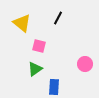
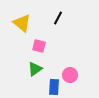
pink circle: moved 15 px left, 11 px down
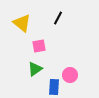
pink square: rotated 24 degrees counterclockwise
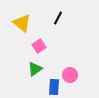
pink square: rotated 24 degrees counterclockwise
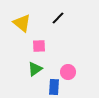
black line: rotated 16 degrees clockwise
pink square: rotated 32 degrees clockwise
pink circle: moved 2 px left, 3 px up
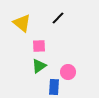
green triangle: moved 4 px right, 3 px up
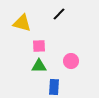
black line: moved 1 px right, 4 px up
yellow triangle: rotated 24 degrees counterclockwise
green triangle: rotated 35 degrees clockwise
pink circle: moved 3 px right, 11 px up
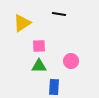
black line: rotated 56 degrees clockwise
yellow triangle: rotated 48 degrees counterclockwise
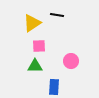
black line: moved 2 px left, 1 px down
yellow triangle: moved 10 px right
green triangle: moved 4 px left
